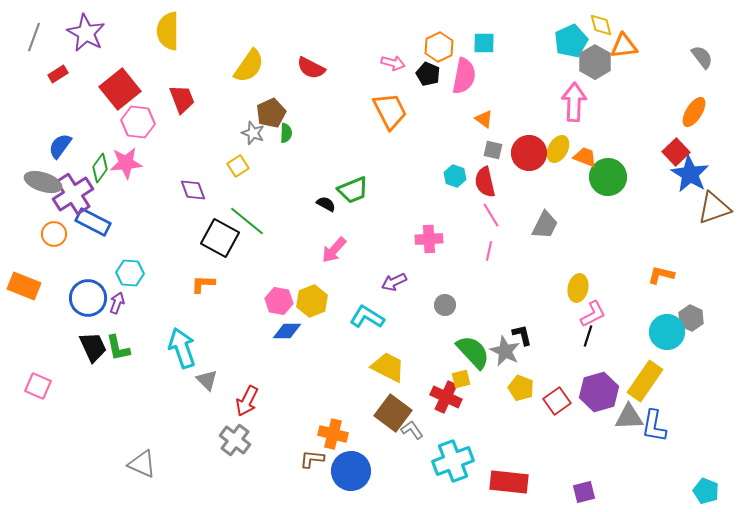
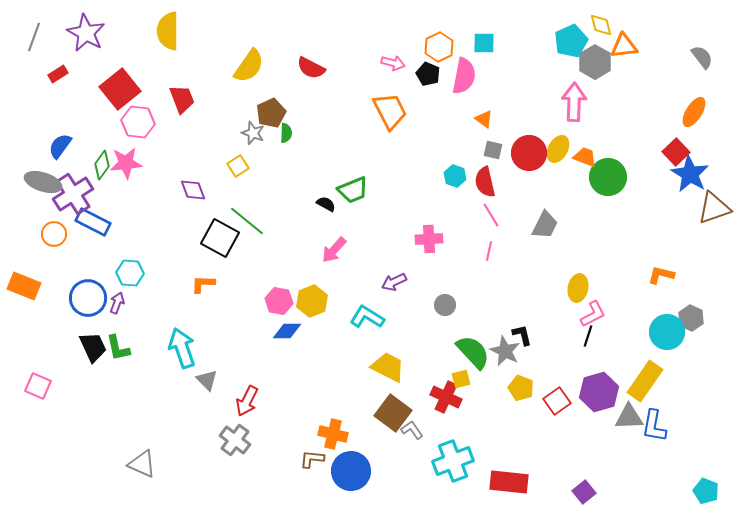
green diamond at (100, 168): moved 2 px right, 3 px up
purple square at (584, 492): rotated 25 degrees counterclockwise
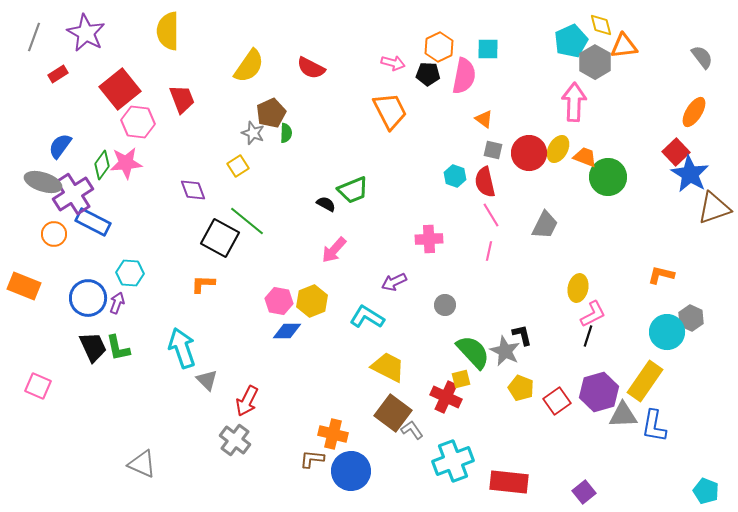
cyan square at (484, 43): moved 4 px right, 6 px down
black pentagon at (428, 74): rotated 20 degrees counterclockwise
gray triangle at (629, 417): moved 6 px left, 2 px up
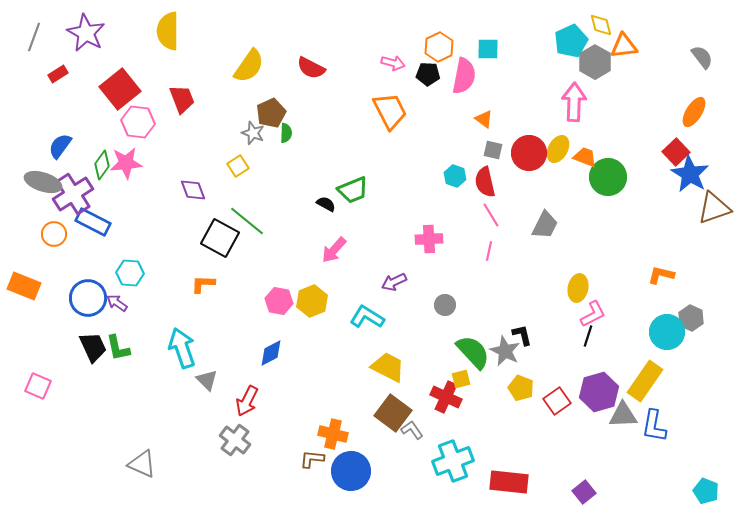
purple arrow at (117, 303): rotated 75 degrees counterclockwise
blue diamond at (287, 331): moved 16 px left, 22 px down; rotated 28 degrees counterclockwise
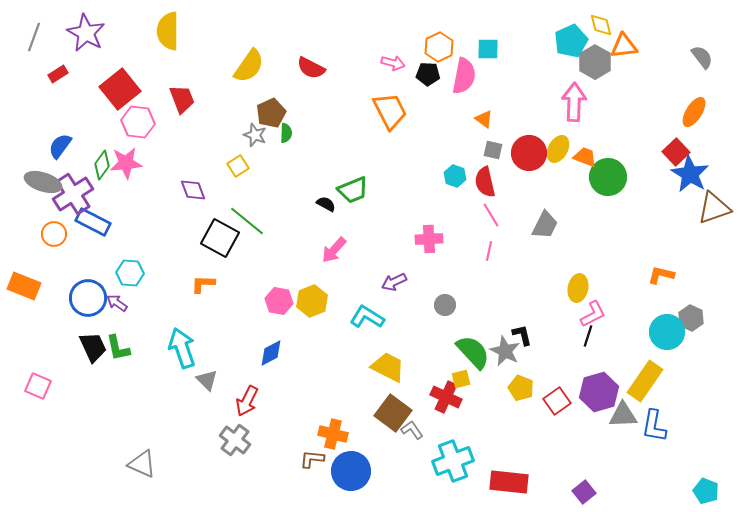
gray star at (253, 133): moved 2 px right, 2 px down
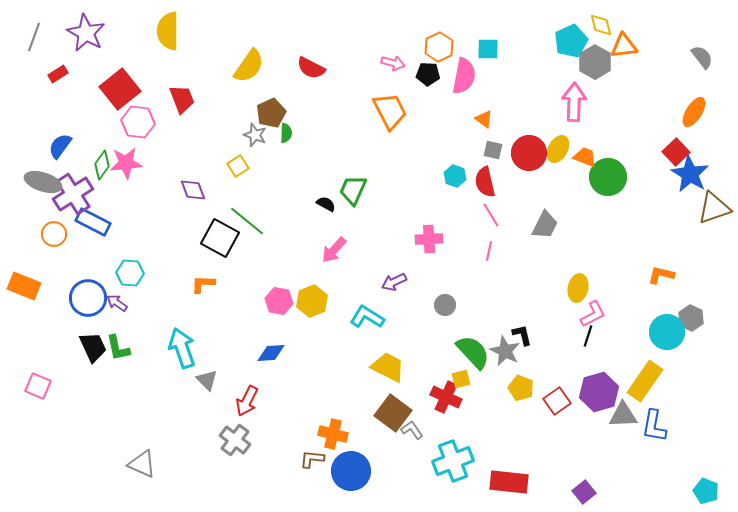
green trapezoid at (353, 190): rotated 136 degrees clockwise
blue diamond at (271, 353): rotated 24 degrees clockwise
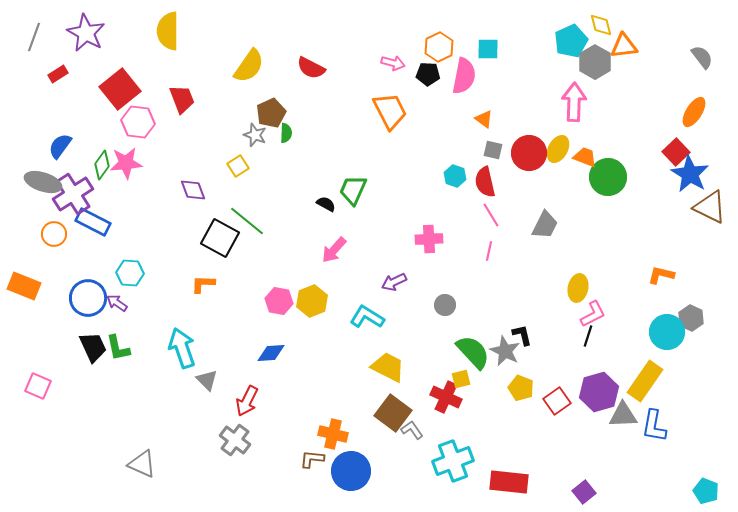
brown triangle at (714, 208): moved 4 px left, 1 px up; rotated 45 degrees clockwise
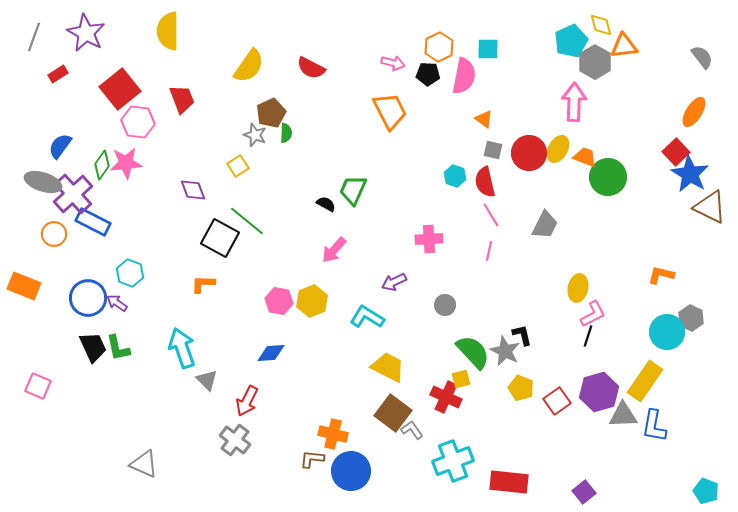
purple cross at (73, 194): rotated 9 degrees counterclockwise
cyan hexagon at (130, 273): rotated 16 degrees clockwise
gray triangle at (142, 464): moved 2 px right
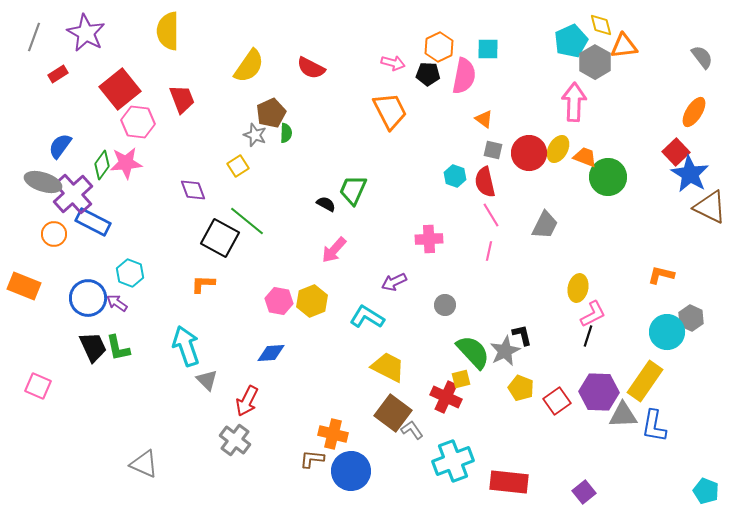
cyan arrow at (182, 348): moved 4 px right, 2 px up
gray star at (505, 351): rotated 20 degrees clockwise
purple hexagon at (599, 392): rotated 18 degrees clockwise
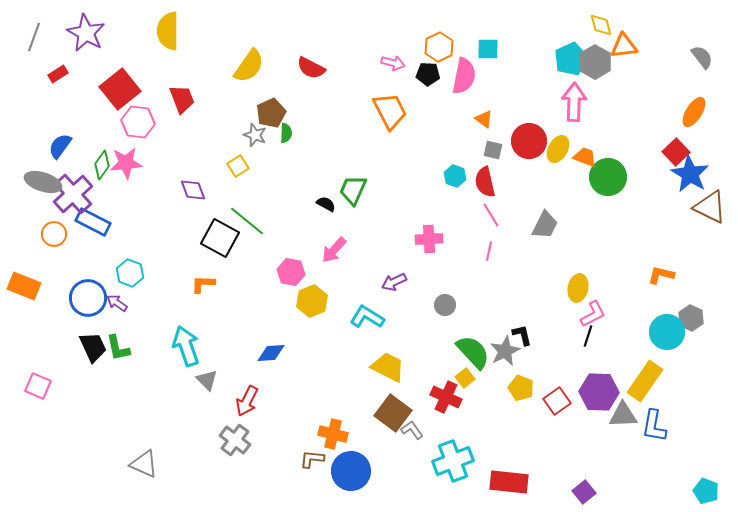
cyan pentagon at (571, 41): moved 18 px down
red circle at (529, 153): moved 12 px up
pink hexagon at (279, 301): moved 12 px right, 29 px up
yellow square at (461, 379): moved 4 px right, 1 px up; rotated 24 degrees counterclockwise
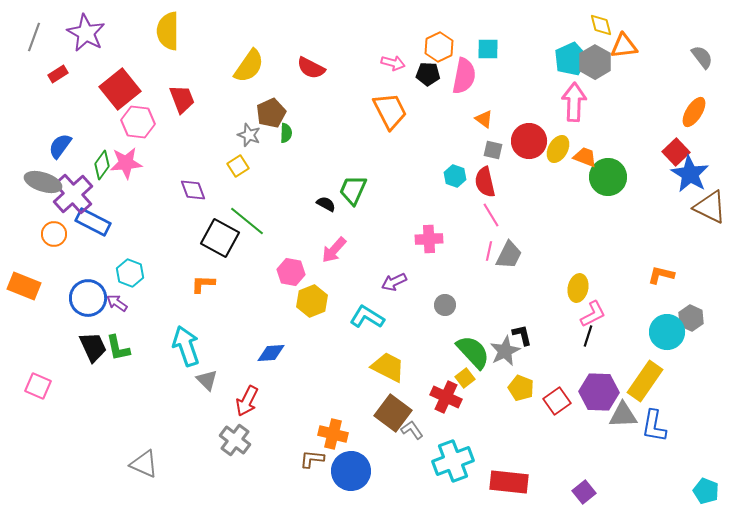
gray star at (255, 135): moved 6 px left
gray trapezoid at (545, 225): moved 36 px left, 30 px down
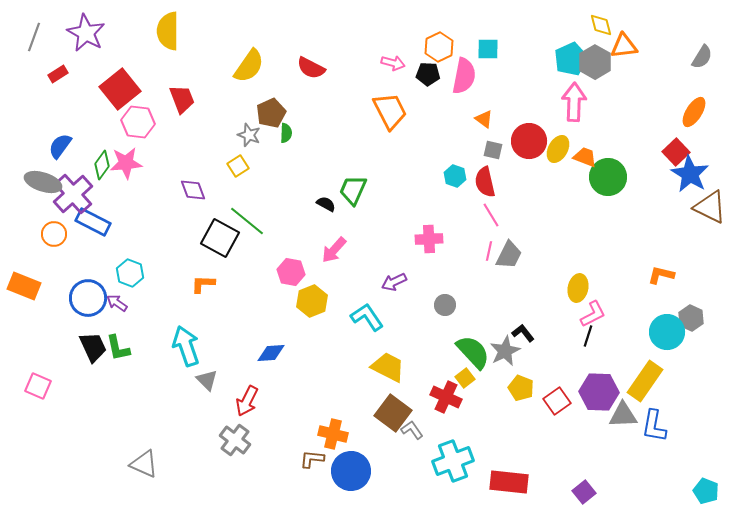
gray semicircle at (702, 57): rotated 70 degrees clockwise
cyan L-shape at (367, 317): rotated 24 degrees clockwise
black L-shape at (522, 335): moved 1 px right, 2 px up; rotated 25 degrees counterclockwise
